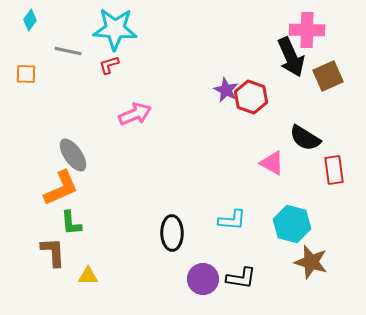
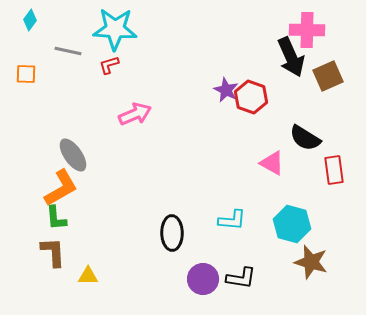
orange L-shape: rotated 6 degrees counterclockwise
green L-shape: moved 15 px left, 5 px up
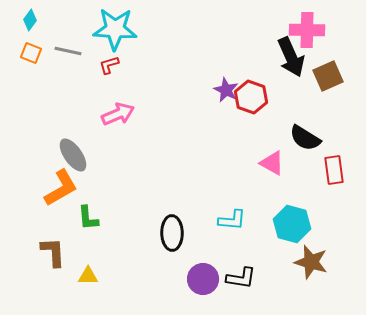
orange square: moved 5 px right, 21 px up; rotated 20 degrees clockwise
pink arrow: moved 17 px left
green L-shape: moved 32 px right
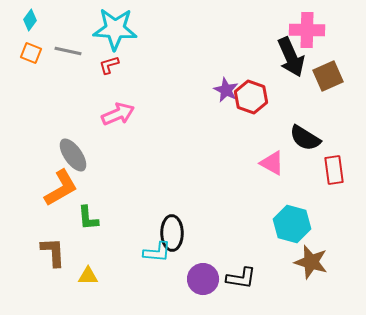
cyan L-shape: moved 75 px left, 32 px down
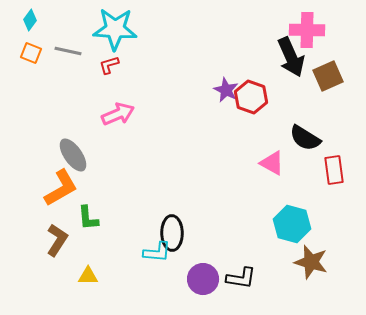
brown L-shape: moved 4 px right, 12 px up; rotated 36 degrees clockwise
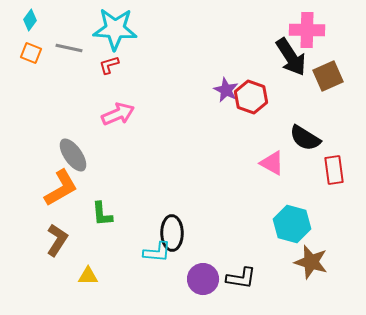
gray line: moved 1 px right, 3 px up
black arrow: rotated 9 degrees counterclockwise
green L-shape: moved 14 px right, 4 px up
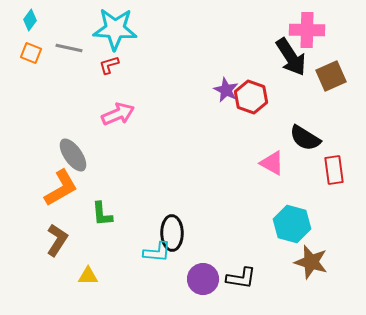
brown square: moved 3 px right
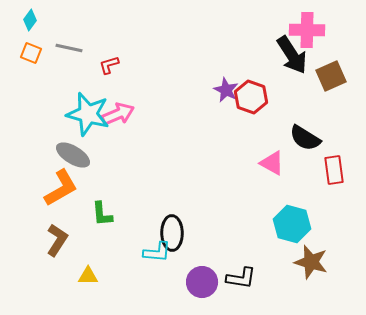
cyan star: moved 27 px left, 85 px down; rotated 12 degrees clockwise
black arrow: moved 1 px right, 2 px up
gray ellipse: rotated 24 degrees counterclockwise
purple circle: moved 1 px left, 3 px down
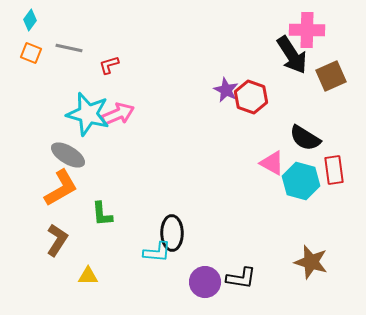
gray ellipse: moved 5 px left
cyan hexagon: moved 9 px right, 43 px up
purple circle: moved 3 px right
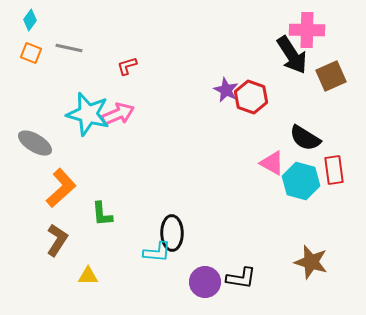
red L-shape: moved 18 px right, 1 px down
gray ellipse: moved 33 px left, 12 px up
orange L-shape: rotated 12 degrees counterclockwise
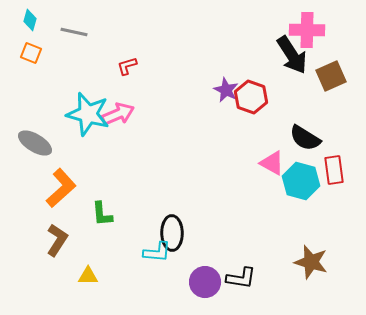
cyan diamond: rotated 20 degrees counterclockwise
gray line: moved 5 px right, 16 px up
